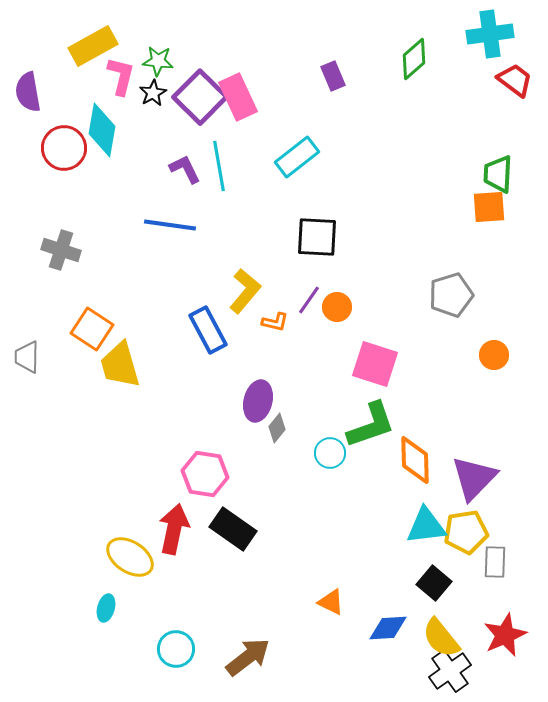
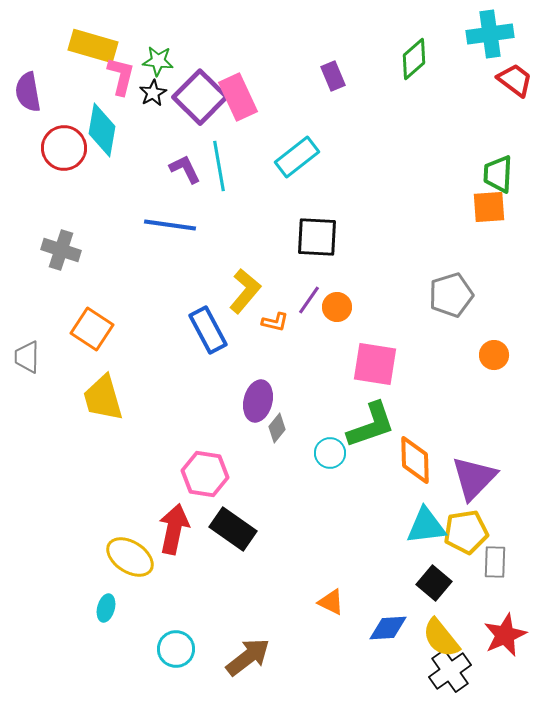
yellow rectangle at (93, 46): rotated 45 degrees clockwise
pink square at (375, 364): rotated 9 degrees counterclockwise
yellow trapezoid at (120, 365): moved 17 px left, 33 px down
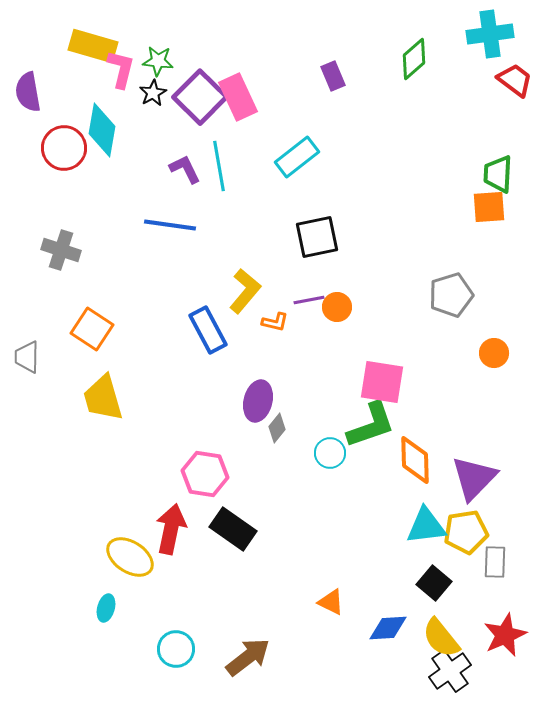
pink L-shape at (121, 76): moved 7 px up
black square at (317, 237): rotated 15 degrees counterclockwise
purple line at (309, 300): rotated 44 degrees clockwise
orange circle at (494, 355): moved 2 px up
pink square at (375, 364): moved 7 px right, 18 px down
red arrow at (174, 529): moved 3 px left
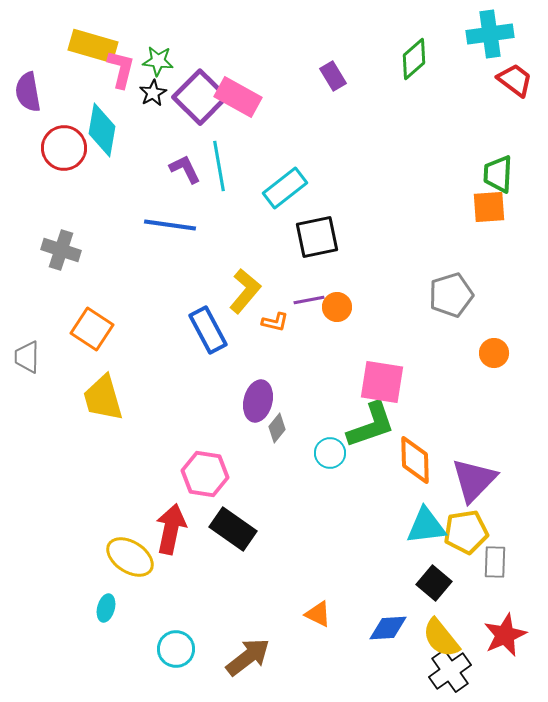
purple rectangle at (333, 76): rotated 8 degrees counterclockwise
pink rectangle at (238, 97): rotated 36 degrees counterclockwise
cyan rectangle at (297, 157): moved 12 px left, 31 px down
purple triangle at (474, 478): moved 2 px down
orange triangle at (331, 602): moved 13 px left, 12 px down
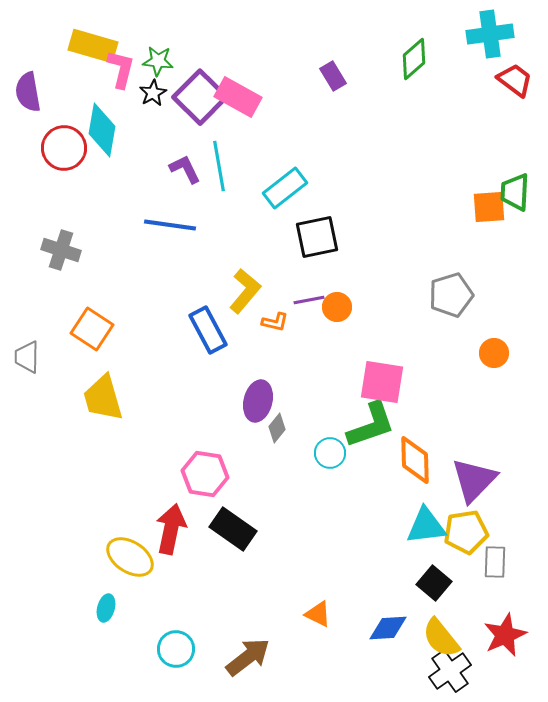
green trapezoid at (498, 174): moved 17 px right, 18 px down
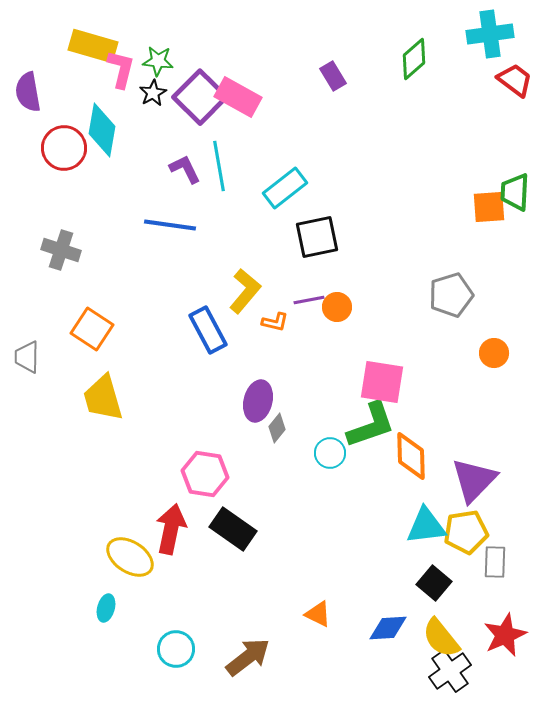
orange diamond at (415, 460): moved 4 px left, 4 px up
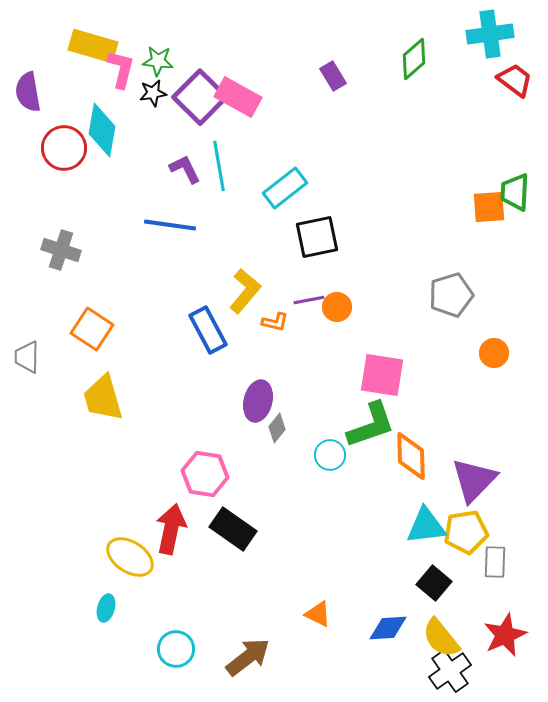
black star at (153, 93): rotated 20 degrees clockwise
pink square at (382, 382): moved 7 px up
cyan circle at (330, 453): moved 2 px down
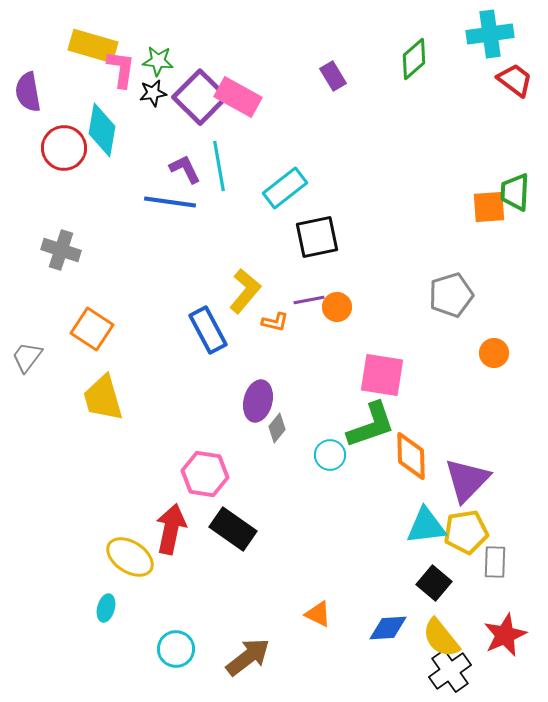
pink L-shape at (121, 69): rotated 6 degrees counterclockwise
blue line at (170, 225): moved 23 px up
gray trapezoid at (27, 357): rotated 36 degrees clockwise
purple triangle at (474, 480): moved 7 px left
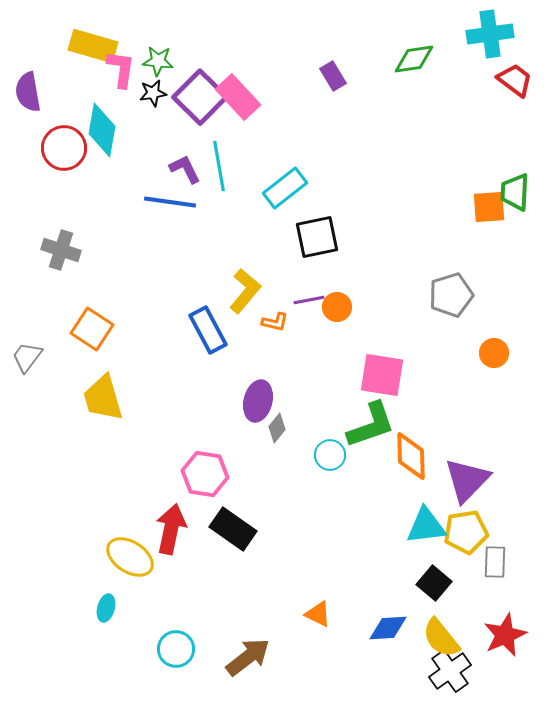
green diamond at (414, 59): rotated 33 degrees clockwise
pink rectangle at (238, 97): rotated 18 degrees clockwise
